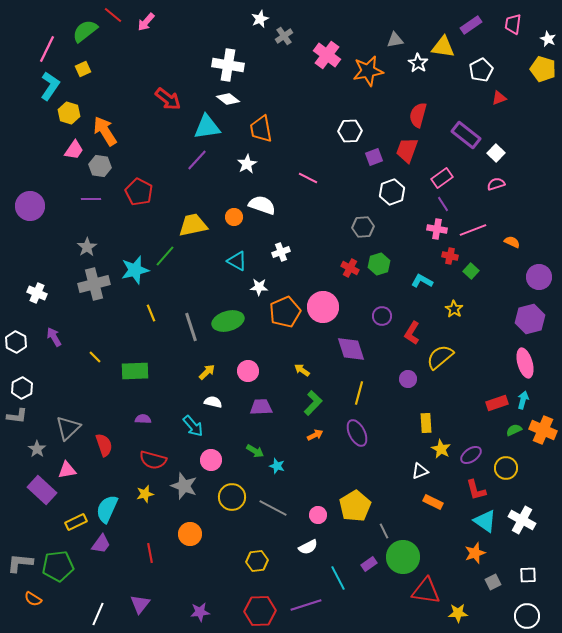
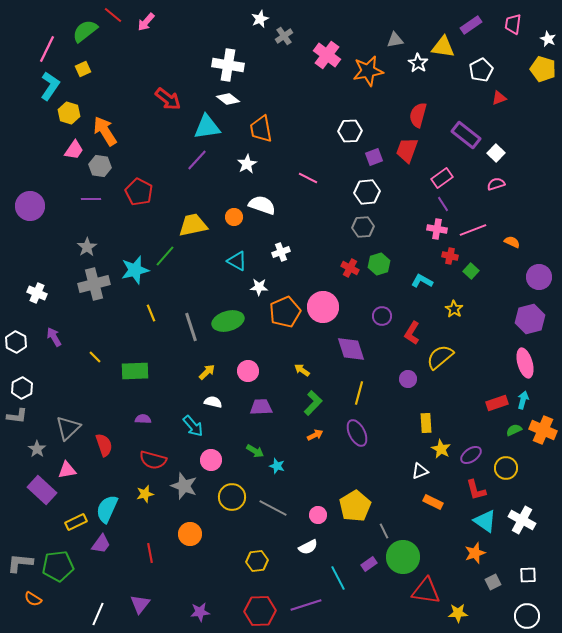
white hexagon at (392, 192): moved 25 px left; rotated 15 degrees clockwise
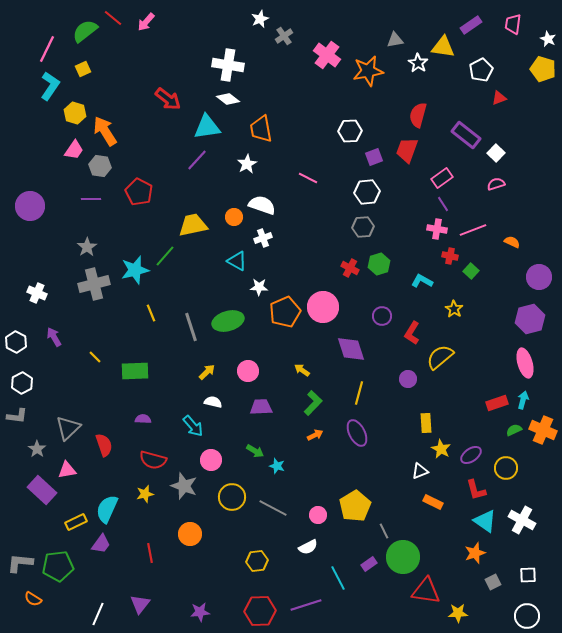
red line at (113, 15): moved 3 px down
yellow hexagon at (69, 113): moved 6 px right
white cross at (281, 252): moved 18 px left, 14 px up
white hexagon at (22, 388): moved 5 px up
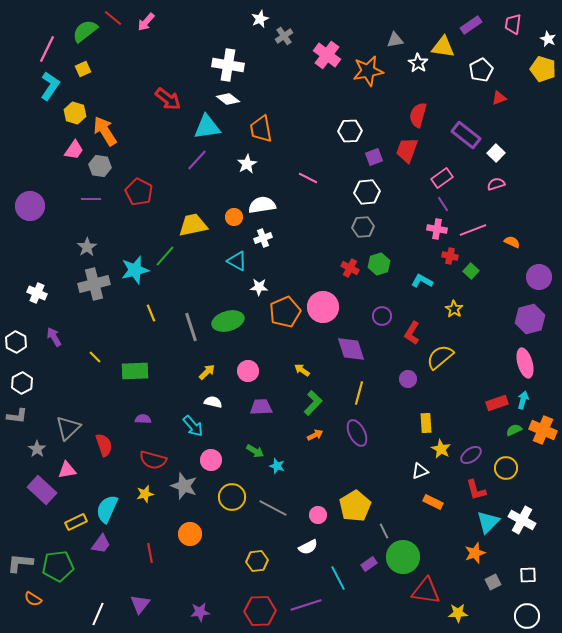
white semicircle at (262, 205): rotated 28 degrees counterclockwise
cyan triangle at (485, 521): moved 3 px right, 1 px down; rotated 40 degrees clockwise
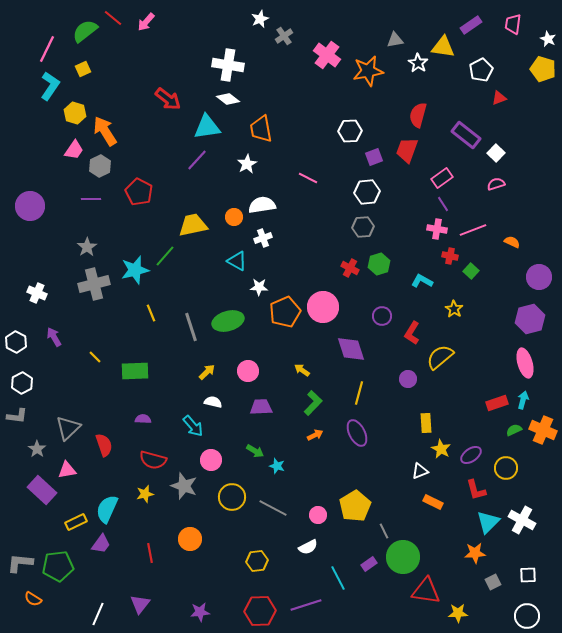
gray hexagon at (100, 166): rotated 25 degrees clockwise
orange circle at (190, 534): moved 5 px down
orange star at (475, 553): rotated 15 degrees clockwise
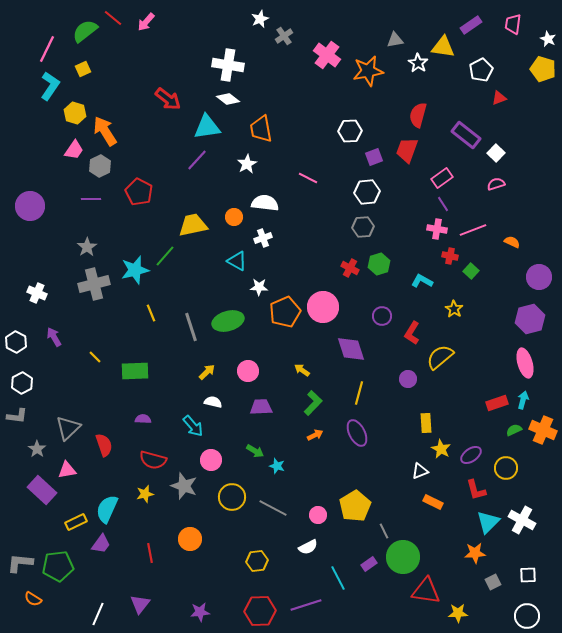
white semicircle at (262, 205): moved 3 px right, 2 px up; rotated 16 degrees clockwise
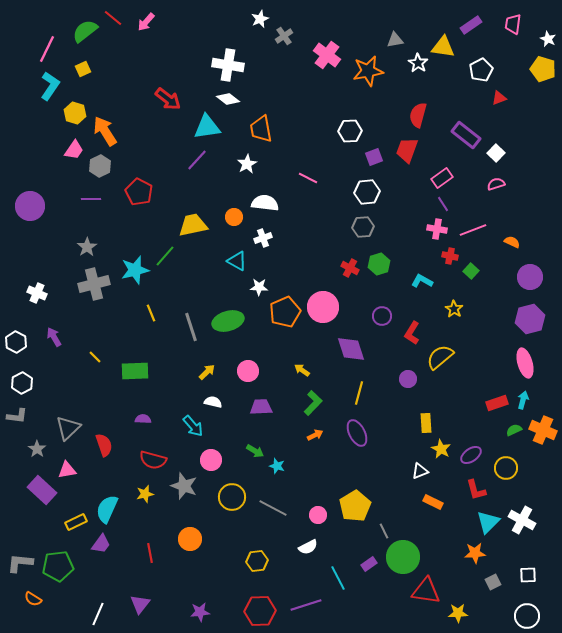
purple circle at (539, 277): moved 9 px left
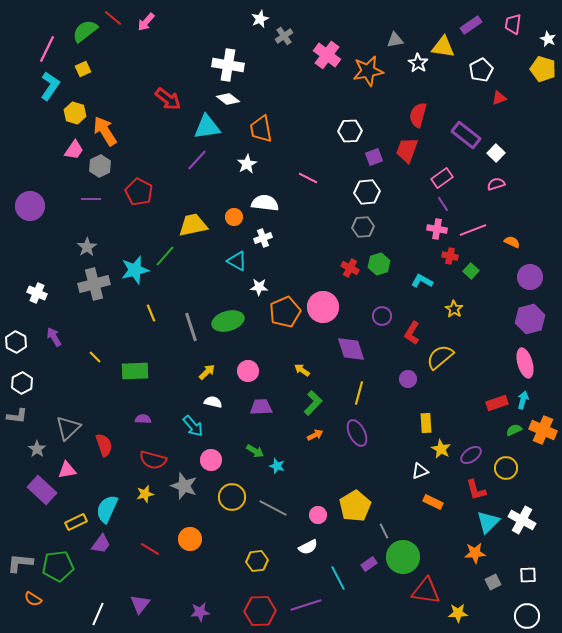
red line at (150, 553): moved 4 px up; rotated 48 degrees counterclockwise
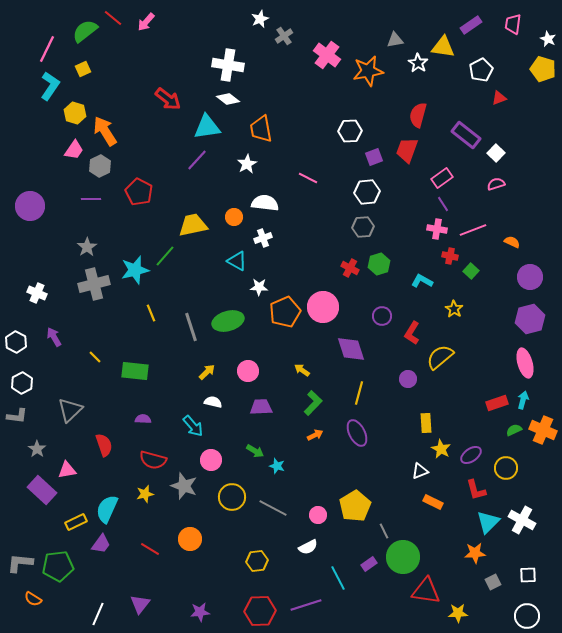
green rectangle at (135, 371): rotated 8 degrees clockwise
gray triangle at (68, 428): moved 2 px right, 18 px up
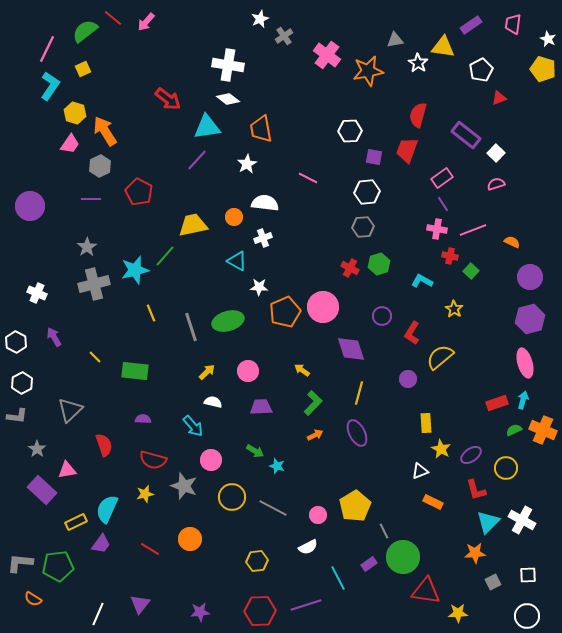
pink trapezoid at (74, 150): moved 4 px left, 6 px up
purple square at (374, 157): rotated 30 degrees clockwise
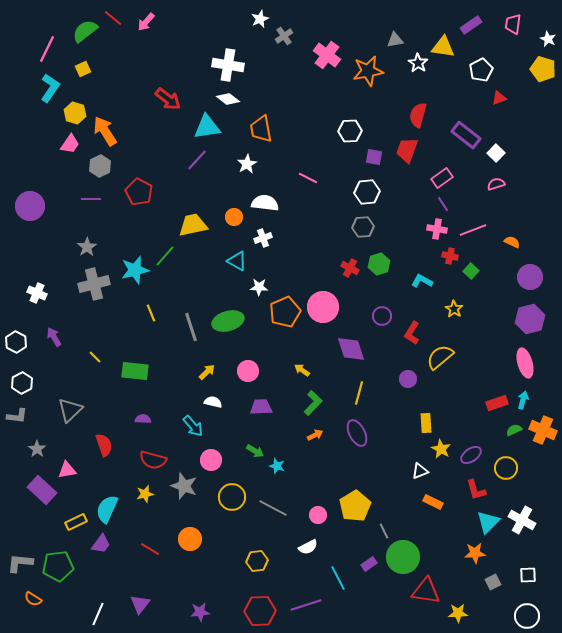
cyan L-shape at (50, 86): moved 2 px down
